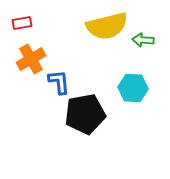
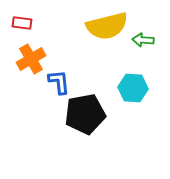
red rectangle: rotated 18 degrees clockwise
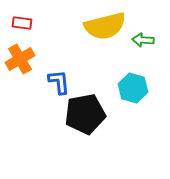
yellow semicircle: moved 2 px left
orange cross: moved 11 px left
cyan hexagon: rotated 12 degrees clockwise
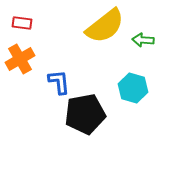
yellow semicircle: rotated 24 degrees counterclockwise
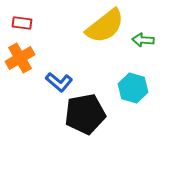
orange cross: moved 1 px up
blue L-shape: rotated 136 degrees clockwise
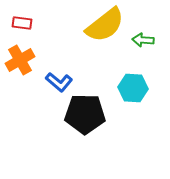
yellow semicircle: moved 1 px up
orange cross: moved 2 px down
cyan hexagon: rotated 12 degrees counterclockwise
black pentagon: rotated 12 degrees clockwise
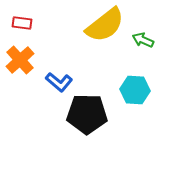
green arrow: rotated 20 degrees clockwise
orange cross: rotated 12 degrees counterclockwise
cyan hexagon: moved 2 px right, 2 px down
black pentagon: moved 2 px right
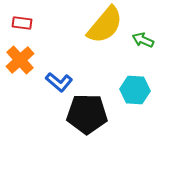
yellow semicircle: rotated 12 degrees counterclockwise
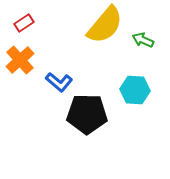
red rectangle: moved 2 px right; rotated 42 degrees counterclockwise
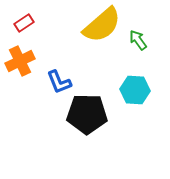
yellow semicircle: moved 3 px left; rotated 9 degrees clockwise
green arrow: moved 5 px left; rotated 30 degrees clockwise
orange cross: moved 1 px down; rotated 16 degrees clockwise
blue L-shape: rotated 28 degrees clockwise
